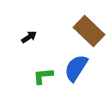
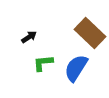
brown rectangle: moved 1 px right, 2 px down
green L-shape: moved 13 px up
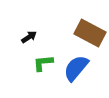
brown rectangle: rotated 16 degrees counterclockwise
blue semicircle: rotated 8 degrees clockwise
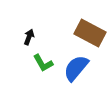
black arrow: rotated 35 degrees counterclockwise
green L-shape: rotated 115 degrees counterclockwise
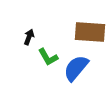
brown rectangle: moved 1 px up; rotated 24 degrees counterclockwise
green L-shape: moved 5 px right, 6 px up
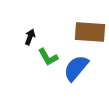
black arrow: moved 1 px right
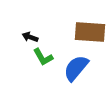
black arrow: rotated 91 degrees counterclockwise
green L-shape: moved 5 px left
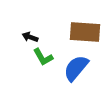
brown rectangle: moved 5 px left
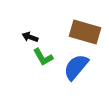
brown rectangle: rotated 12 degrees clockwise
blue semicircle: moved 1 px up
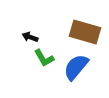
green L-shape: moved 1 px right, 1 px down
